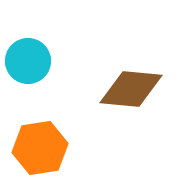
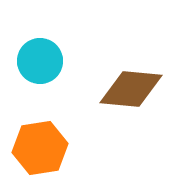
cyan circle: moved 12 px right
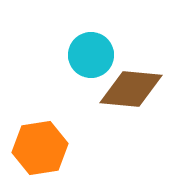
cyan circle: moved 51 px right, 6 px up
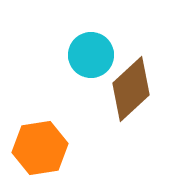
brown diamond: rotated 48 degrees counterclockwise
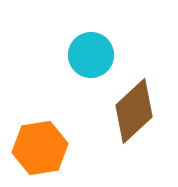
brown diamond: moved 3 px right, 22 px down
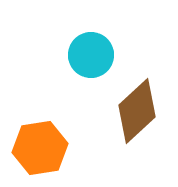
brown diamond: moved 3 px right
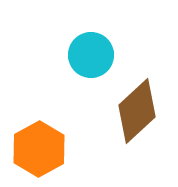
orange hexagon: moved 1 px left, 1 px down; rotated 20 degrees counterclockwise
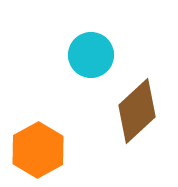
orange hexagon: moved 1 px left, 1 px down
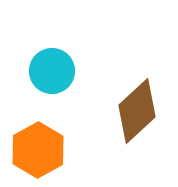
cyan circle: moved 39 px left, 16 px down
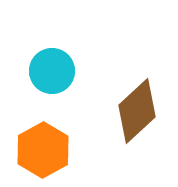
orange hexagon: moved 5 px right
